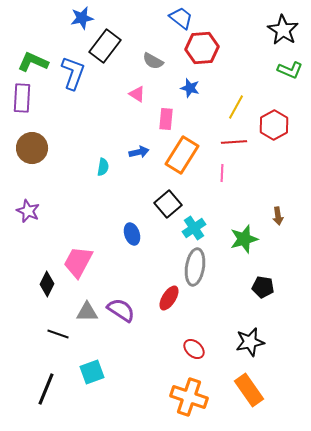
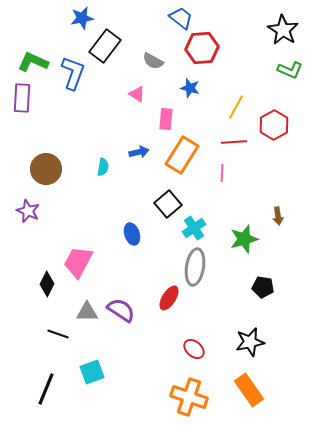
brown circle at (32, 148): moved 14 px right, 21 px down
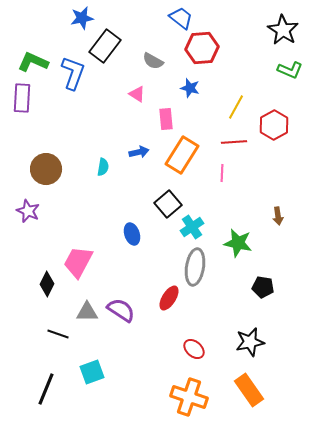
pink rectangle at (166, 119): rotated 10 degrees counterclockwise
cyan cross at (194, 228): moved 2 px left, 1 px up
green star at (244, 239): moved 6 px left, 4 px down; rotated 28 degrees clockwise
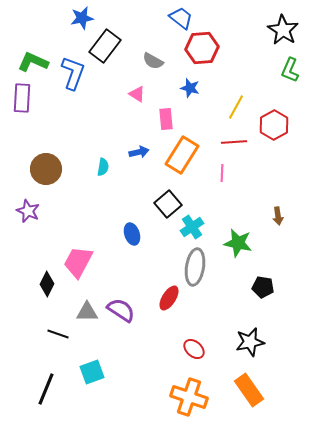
green L-shape at (290, 70): rotated 90 degrees clockwise
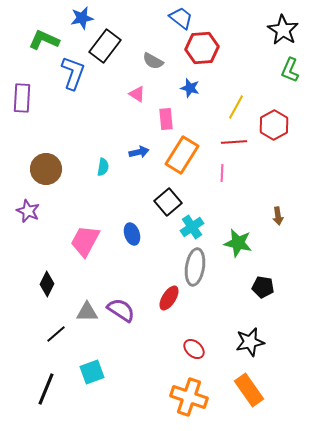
green L-shape at (33, 62): moved 11 px right, 22 px up
black square at (168, 204): moved 2 px up
pink trapezoid at (78, 262): moved 7 px right, 21 px up
black line at (58, 334): moved 2 px left; rotated 60 degrees counterclockwise
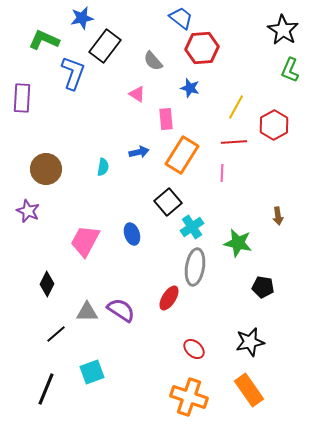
gray semicircle at (153, 61): rotated 20 degrees clockwise
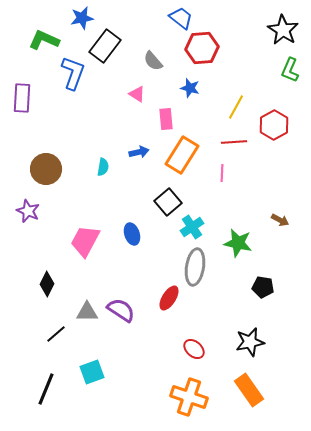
brown arrow at (278, 216): moved 2 px right, 4 px down; rotated 54 degrees counterclockwise
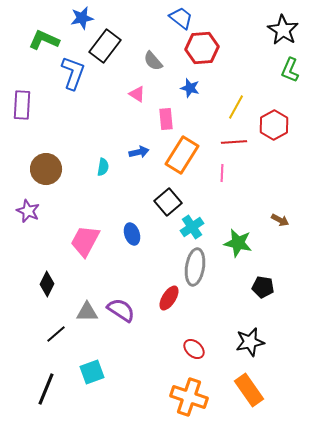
purple rectangle at (22, 98): moved 7 px down
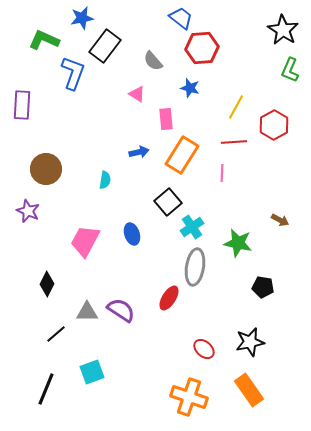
cyan semicircle at (103, 167): moved 2 px right, 13 px down
red ellipse at (194, 349): moved 10 px right
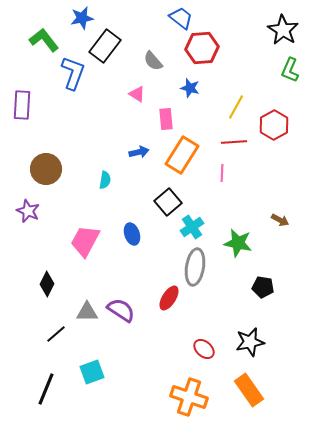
green L-shape at (44, 40): rotated 28 degrees clockwise
